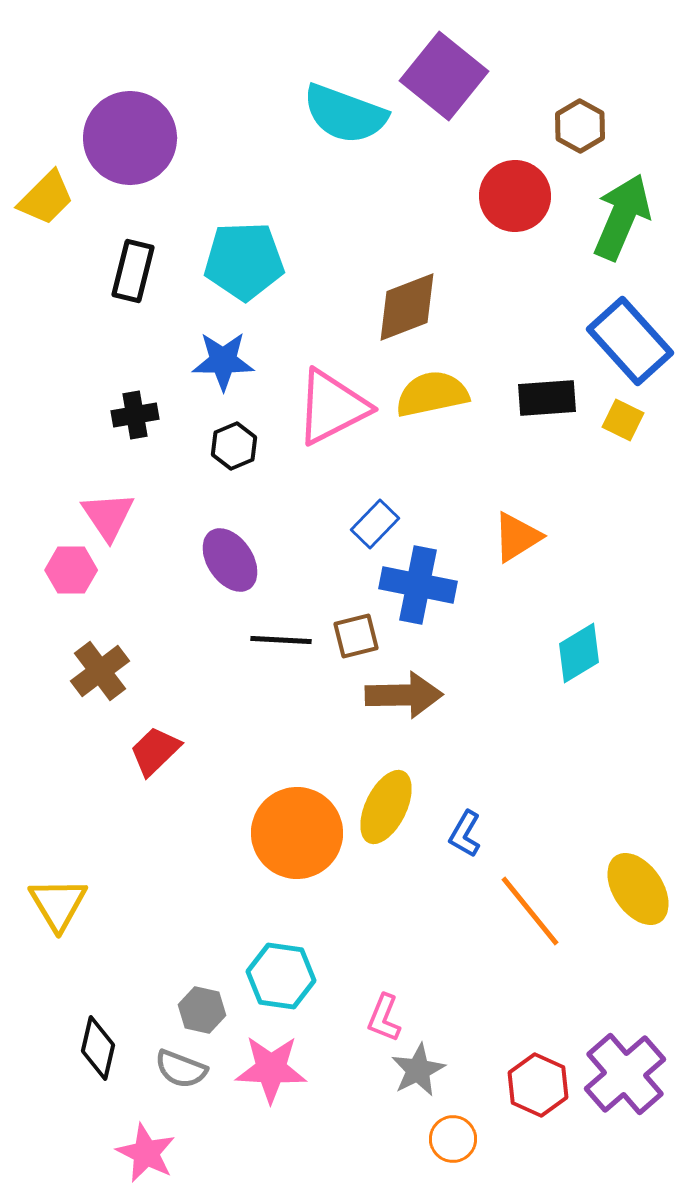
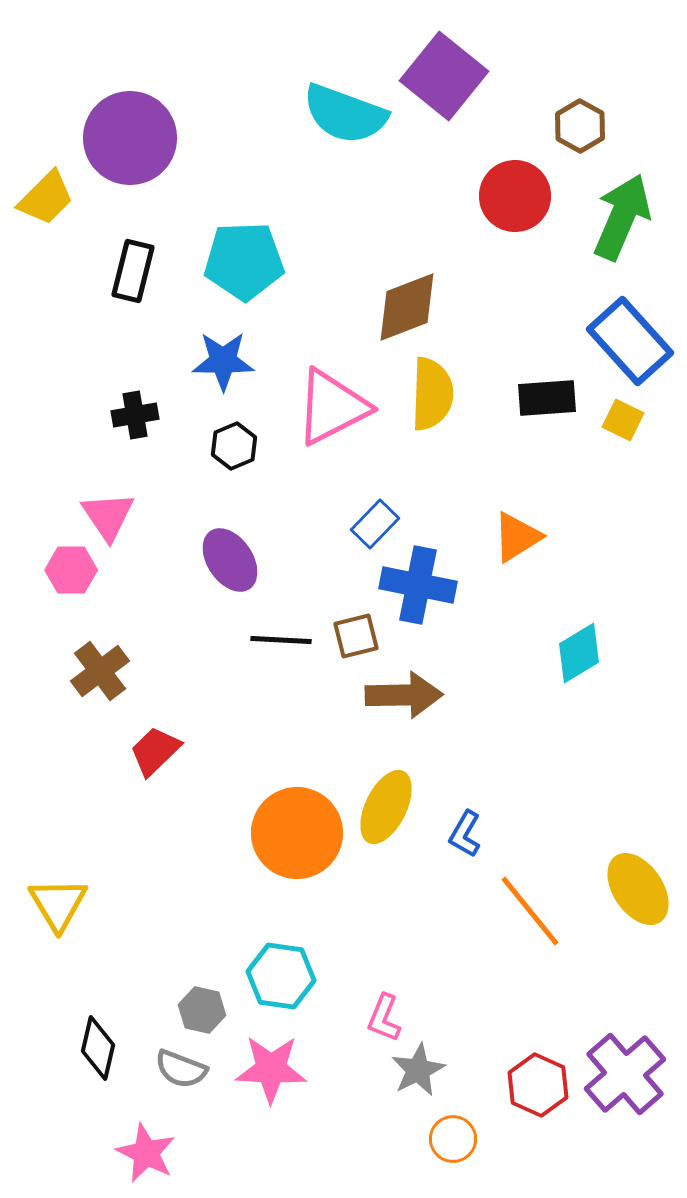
yellow semicircle at (432, 394): rotated 104 degrees clockwise
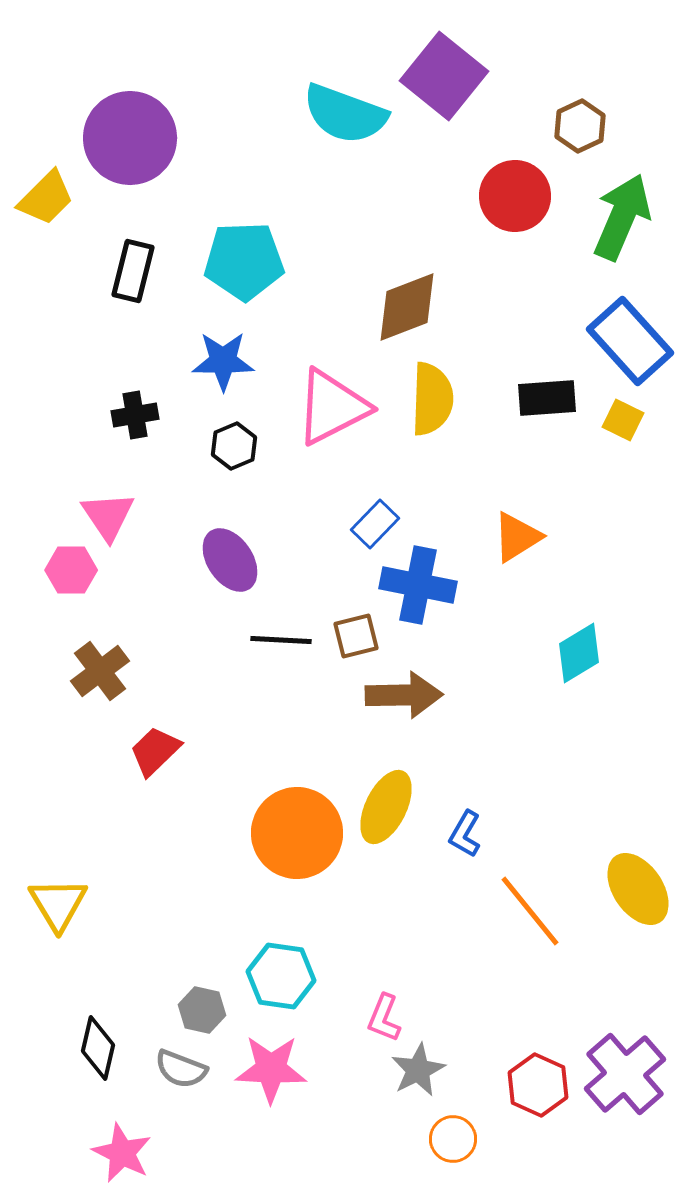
brown hexagon at (580, 126): rotated 6 degrees clockwise
yellow semicircle at (432, 394): moved 5 px down
pink star at (146, 1153): moved 24 px left
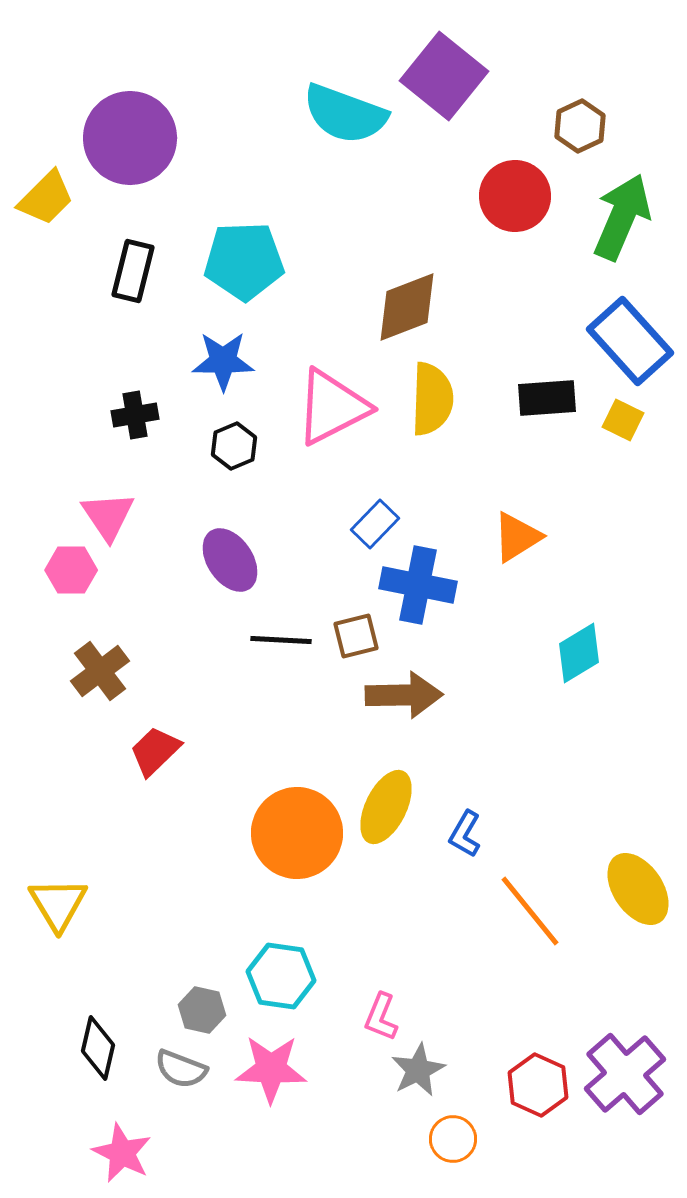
pink L-shape at (384, 1018): moved 3 px left, 1 px up
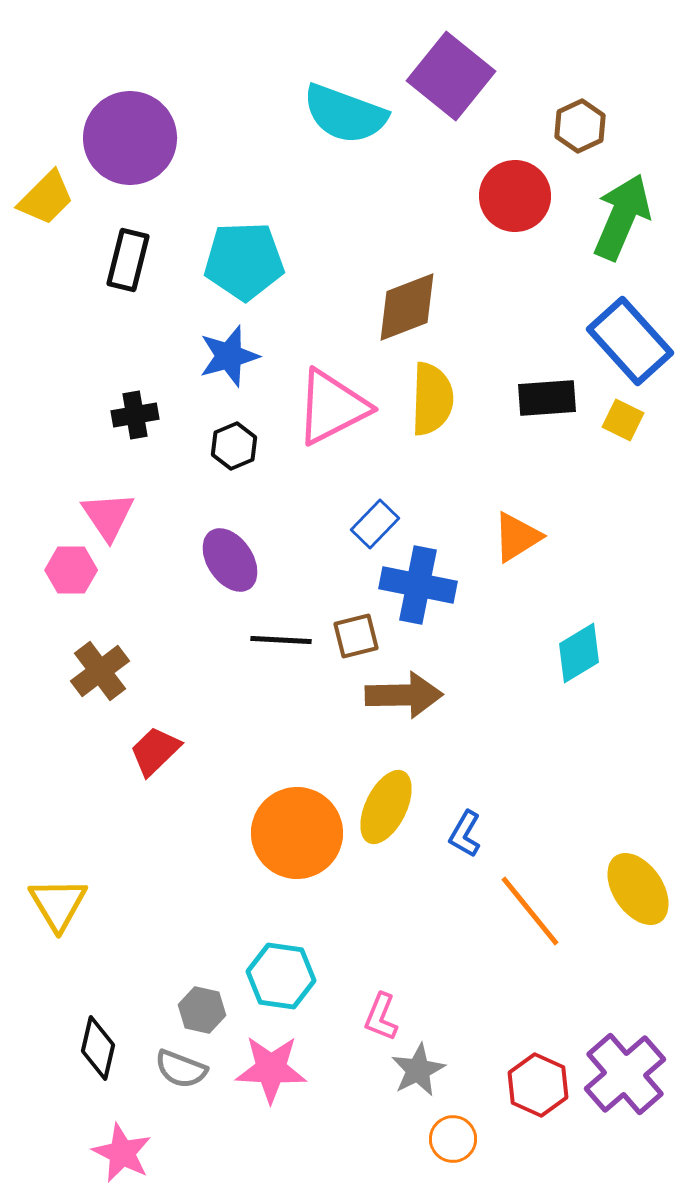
purple square at (444, 76): moved 7 px right
black rectangle at (133, 271): moved 5 px left, 11 px up
blue star at (223, 361): moved 6 px right, 5 px up; rotated 16 degrees counterclockwise
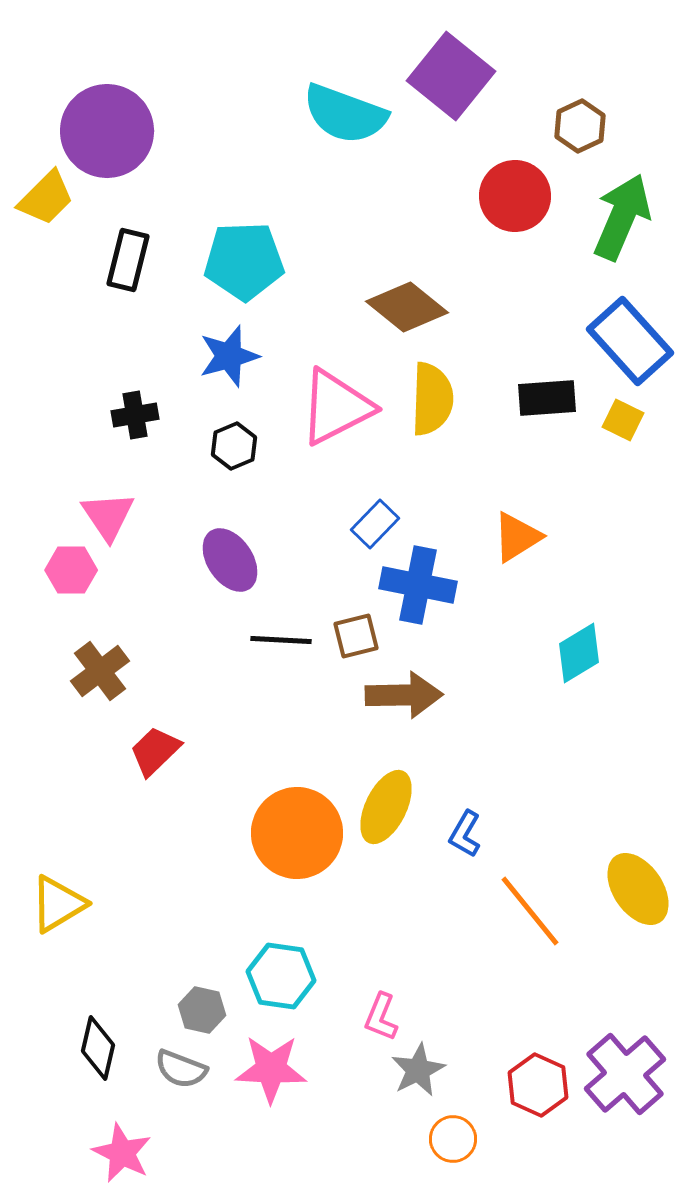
purple circle at (130, 138): moved 23 px left, 7 px up
brown diamond at (407, 307): rotated 60 degrees clockwise
pink triangle at (332, 407): moved 4 px right
yellow triangle at (58, 904): rotated 30 degrees clockwise
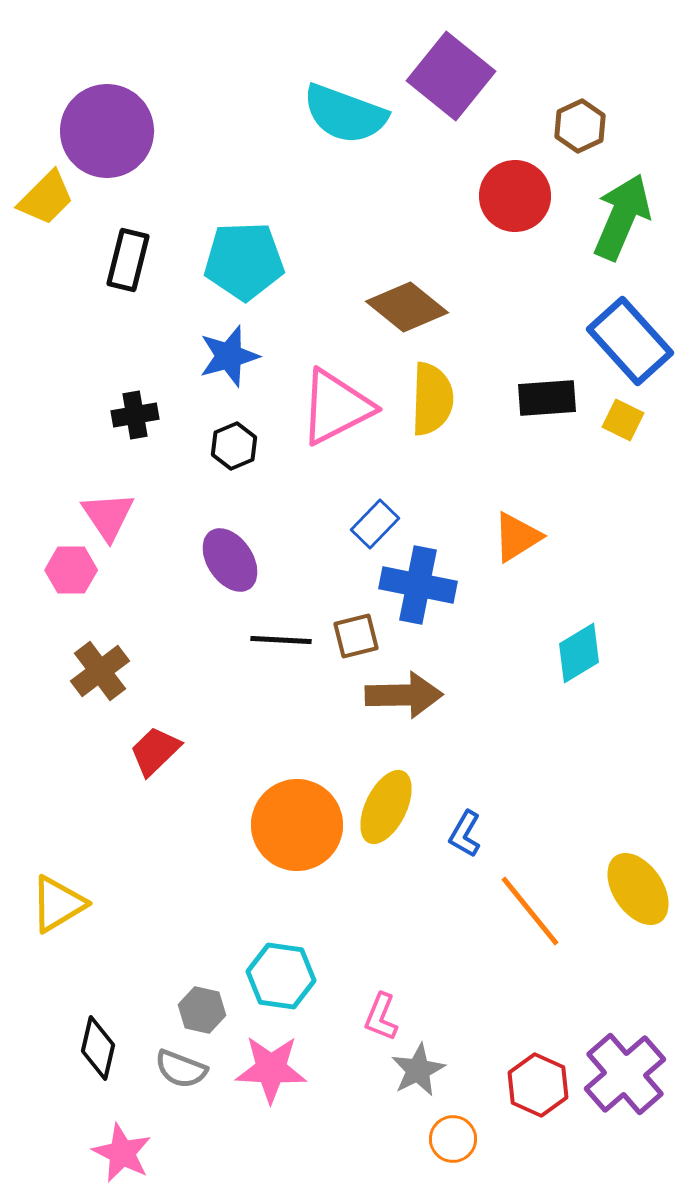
orange circle at (297, 833): moved 8 px up
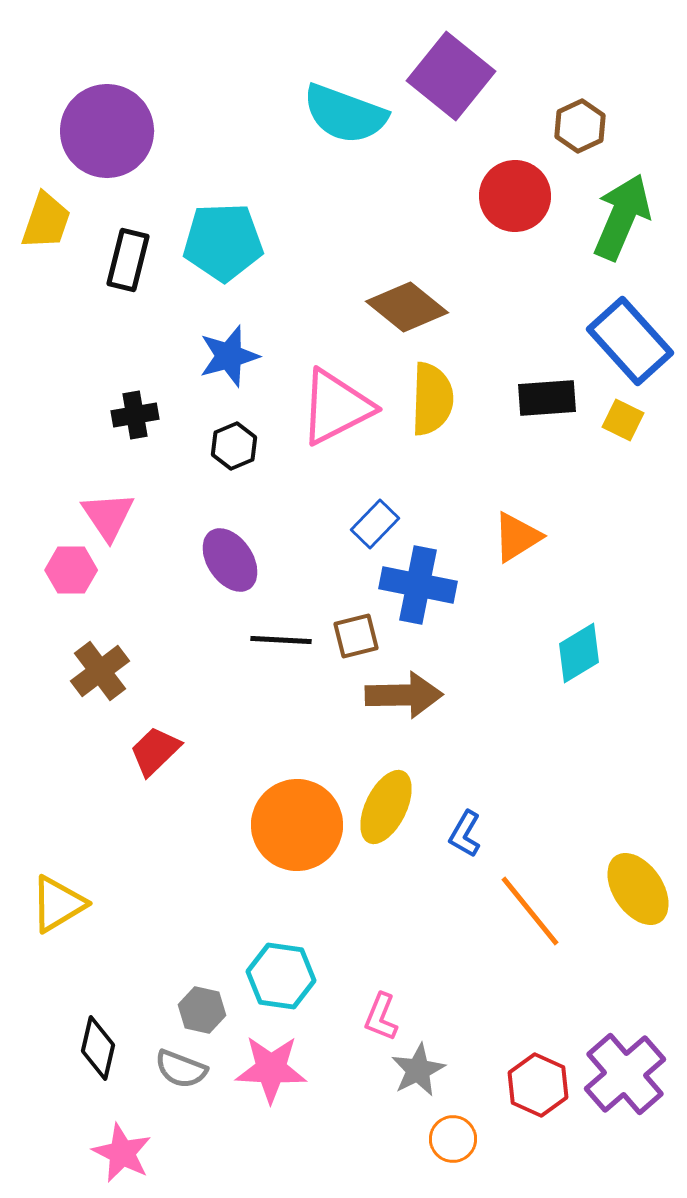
yellow trapezoid at (46, 198): moved 23 px down; rotated 26 degrees counterclockwise
cyan pentagon at (244, 261): moved 21 px left, 19 px up
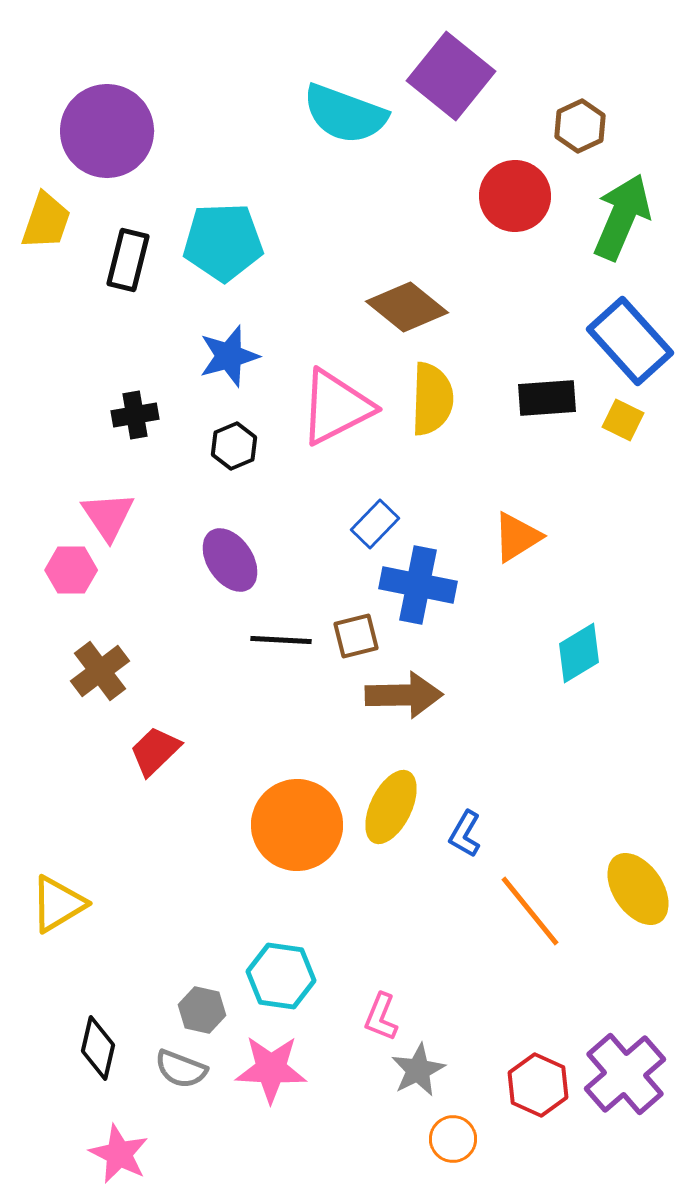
yellow ellipse at (386, 807): moved 5 px right
pink star at (122, 1153): moved 3 px left, 1 px down
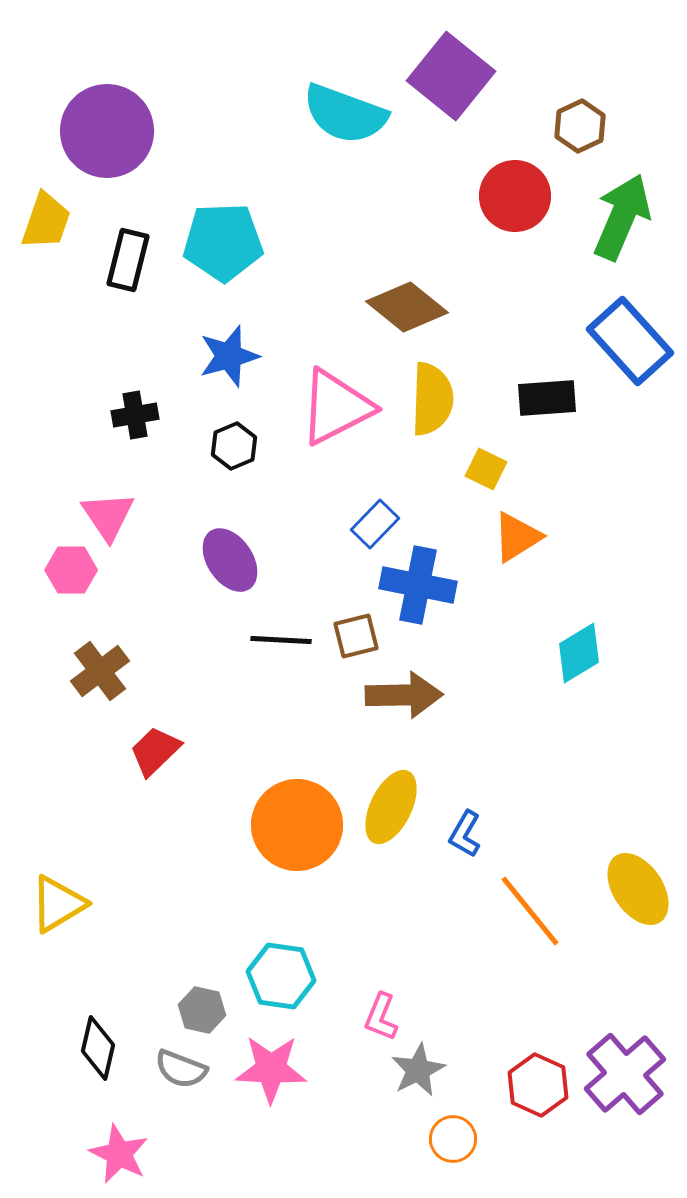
yellow square at (623, 420): moved 137 px left, 49 px down
